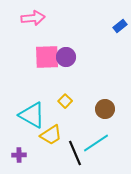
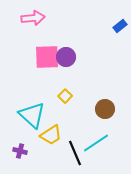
yellow square: moved 5 px up
cyan triangle: rotated 12 degrees clockwise
purple cross: moved 1 px right, 4 px up; rotated 16 degrees clockwise
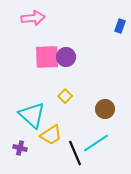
blue rectangle: rotated 32 degrees counterclockwise
purple cross: moved 3 px up
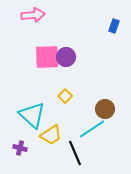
pink arrow: moved 3 px up
blue rectangle: moved 6 px left
cyan line: moved 4 px left, 14 px up
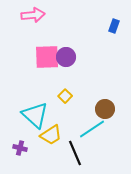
cyan triangle: moved 3 px right
